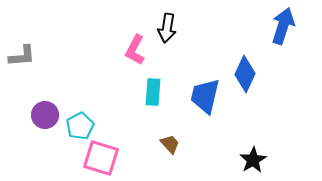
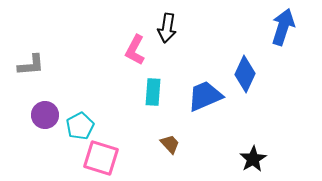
blue arrow: moved 1 px down
gray L-shape: moved 9 px right, 9 px down
blue trapezoid: rotated 54 degrees clockwise
black star: moved 1 px up
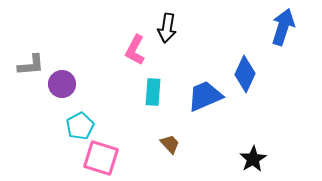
purple circle: moved 17 px right, 31 px up
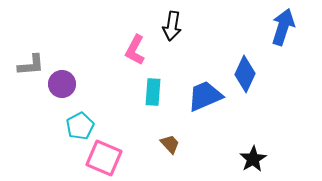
black arrow: moved 5 px right, 2 px up
pink square: moved 3 px right; rotated 6 degrees clockwise
